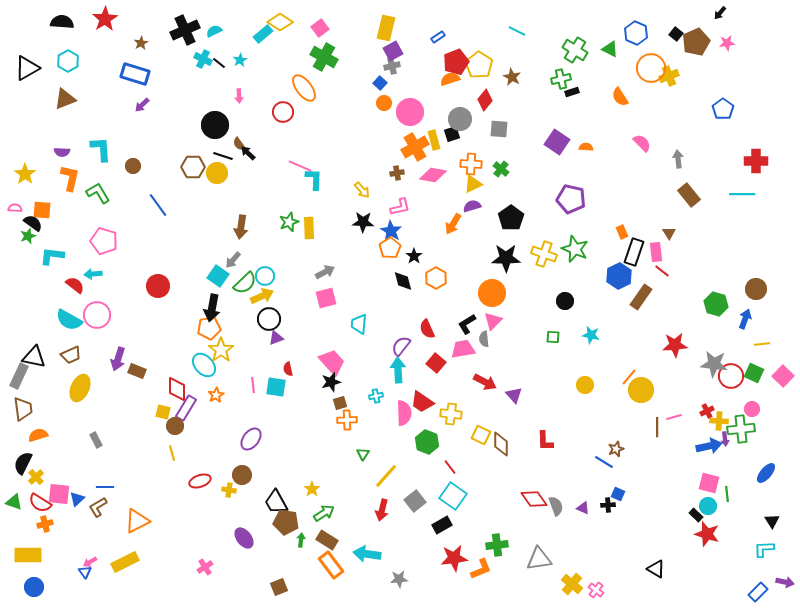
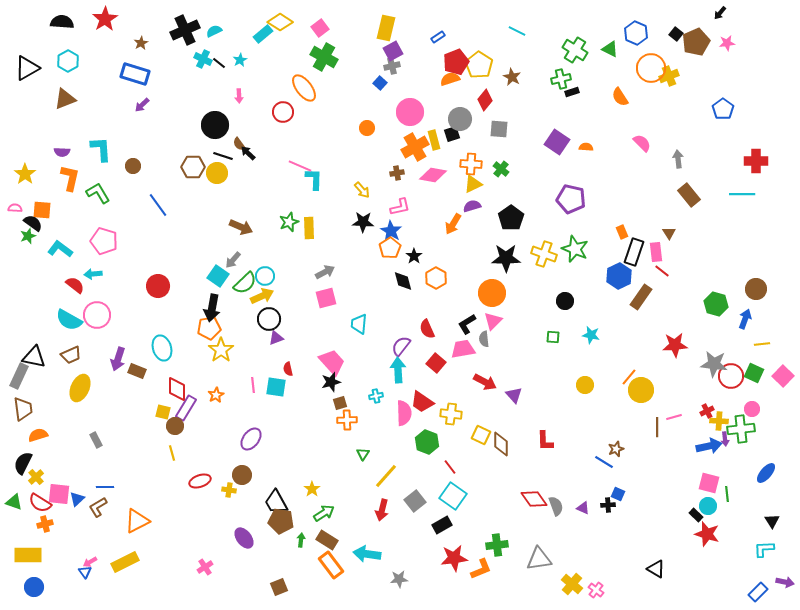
orange circle at (384, 103): moved 17 px left, 25 px down
brown arrow at (241, 227): rotated 75 degrees counterclockwise
cyan L-shape at (52, 256): moved 8 px right, 7 px up; rotated 30 degrees clockwise
cyan ellipse at (204, 365): moved 42 px left, 17 px up; rotated 25 degrees clockwise
brown pentagon at (286, 522): moved 5 px left, 1 px up
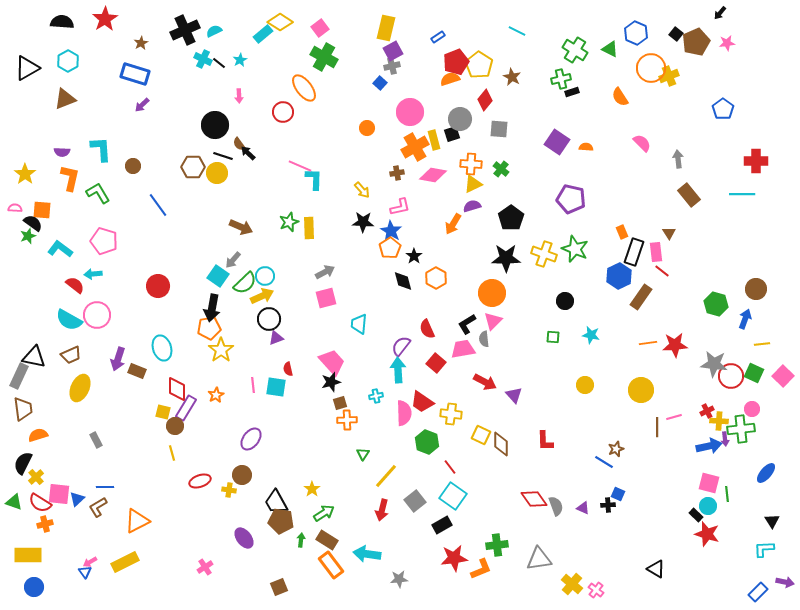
orange line at (629, 377): moved 19 px right, 34 px up; rotated 42 degrees clockwise
